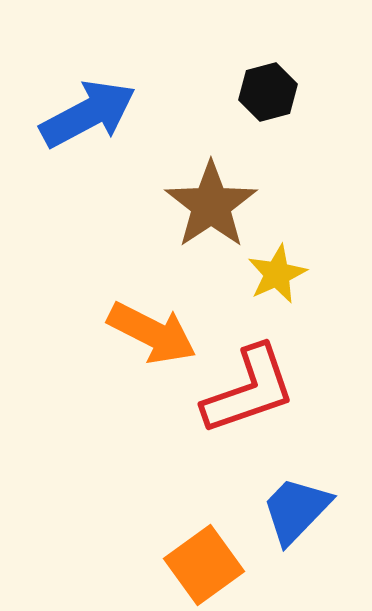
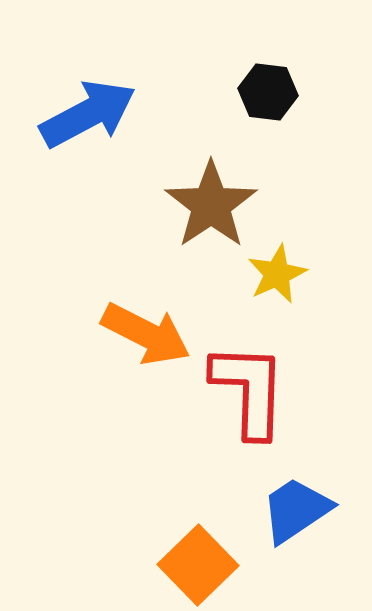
black hexagon: rotated 22 degrees clockwise
orange arrow: moved 6 px left, 1 px down
red L-shape: rotated 69 degrees counterclockwise
blue trapezoid: rotated 12 degrees clockwise
orange square: moved 6 px left; rotated 8 degrees counterclockwise
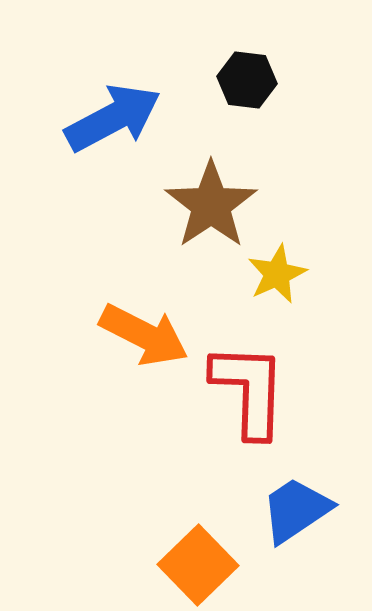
black hexagon: moved 21 px left, 12 px up
blue arrow: moved 25 px right, 4 px down
orange arrow: moved 2 px left, 1 px down
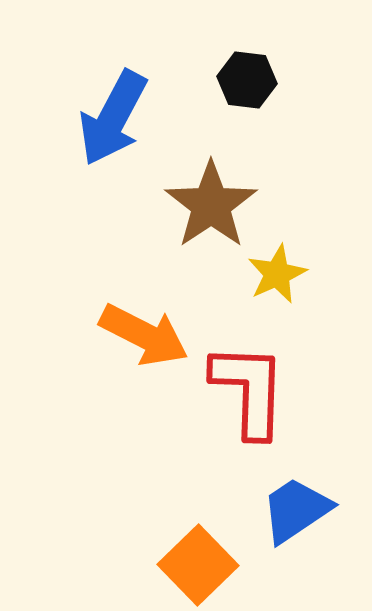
blue arrow: rotated 146 degrees clockwise
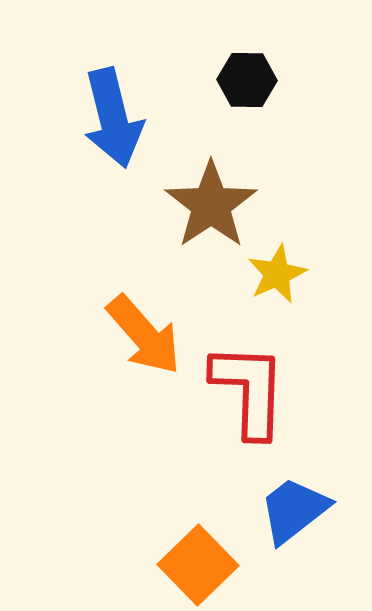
black hexagon: rotated 6 degrees counterclockwise
blue arrow: rotated 42 degrees counterclockwise
orange arrow: rotated 22 degrees clockwise
blue trapezoid: moved 2 px left; rotated 4 degrees counterclockwise
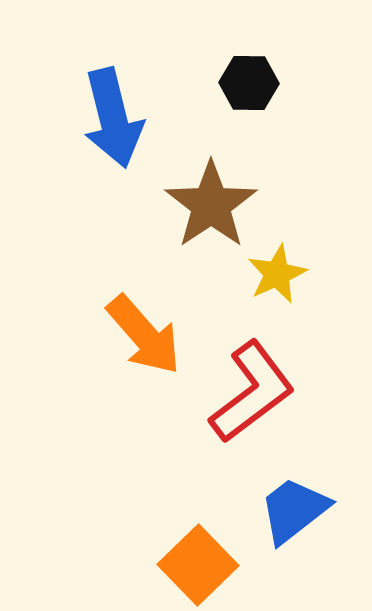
black hexagon: moved 2 px right, 3 px down
red L-shape: moved 3 px right, 2 px down; rotated 51 degrees clockwise
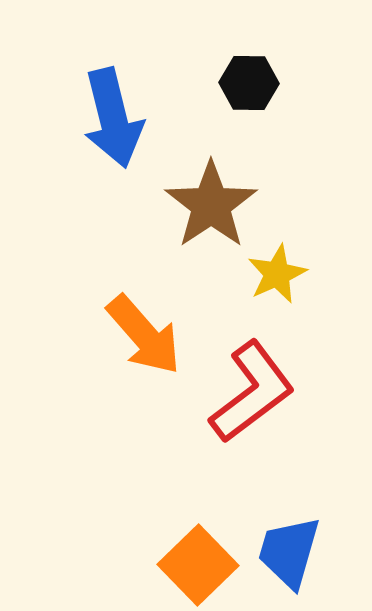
blue trapezoid: moved 5 px left, 42 px down; rotated 36 degrees counterclockwise
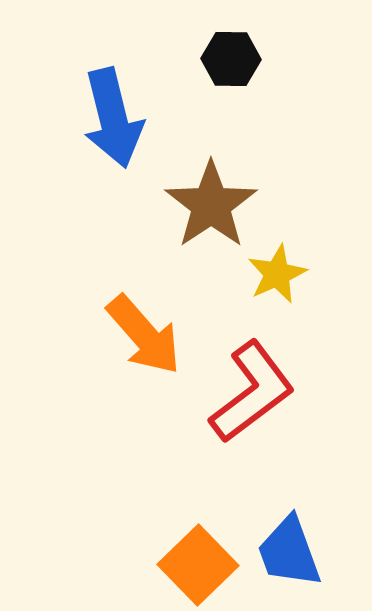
black hexagon: moved 18 px left, 24 px up
blue trapezoid: rotated 36 degrees counterclockwise
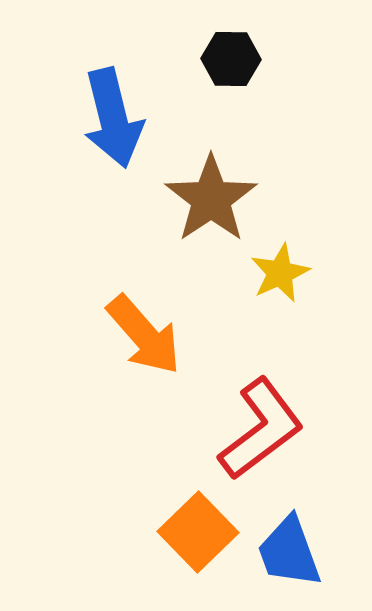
brown star: moved 6 px up
yellow star: moved 3 px right, 1 px up
red L-shape: moved 9 px right, 37 px down
orange square: moved 33 px up
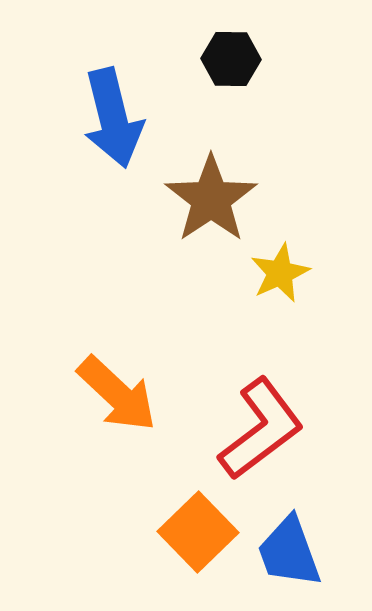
orange arrow: moved 27 px left, 59 px down; rotated 6 degrees counterclockwise
